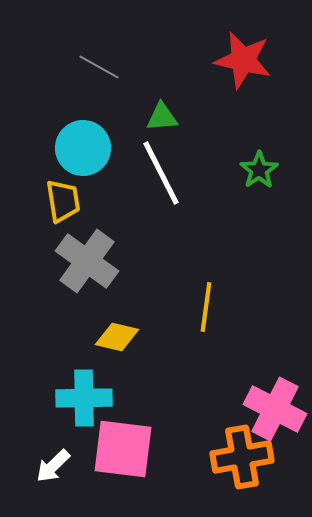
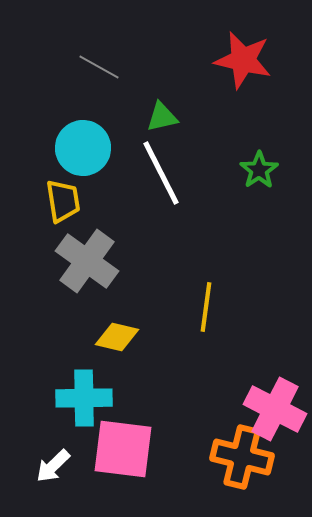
green triangle: rotated 8 degrees counterclockwise
orange cross: rotated 24 degrees clockwise
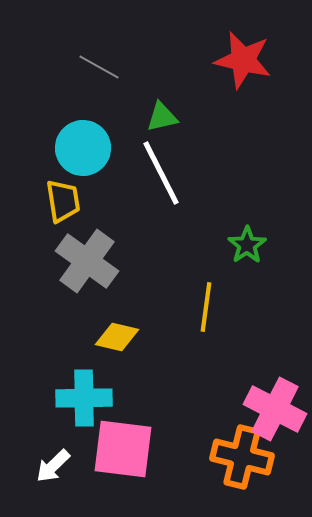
green star: moved 12 px left, 75 px down
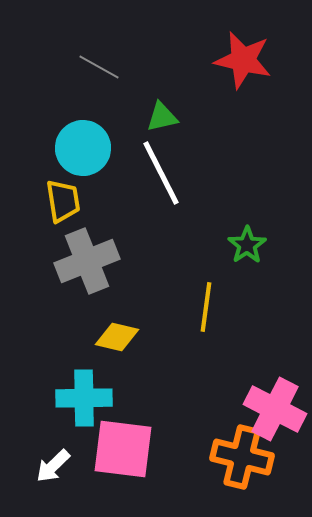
gray cross: rotated 32 degrees clockwise
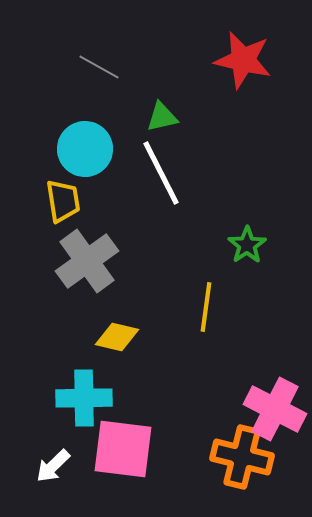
cyan circle: moved 2 px right, 1 px down
gray cross: rotated 14 degrees counterclockwise
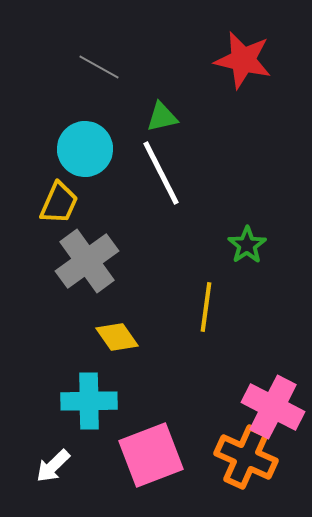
yellow trapezoid: moved 4 px left, 2 px down; rotated 33 degrees clockwise
yellow diamond: rotated 42 degrees clockwise
cyan cross: moved 5 px right, 3 px down
pink cross: moved 2 px left, 2 px up
pink square: moved 28 px right, 6 px down; rotated 28 degrees counterclockwise
orange cross: moved 4 px right; rotated 10 degrees clockwise
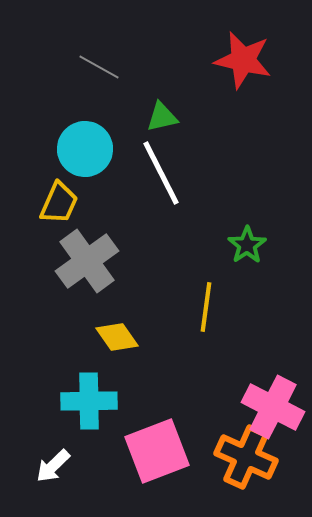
pink square: moved 6 px right, 4 px up
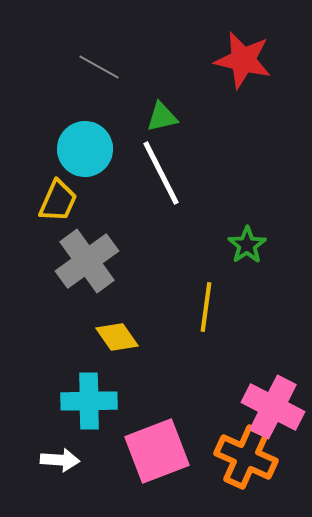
yellow trapezoid: moved 1 px left, 2 px up
white arrow: moved 7 px right, 6 px up; rotated 132 degrees counterclockwise
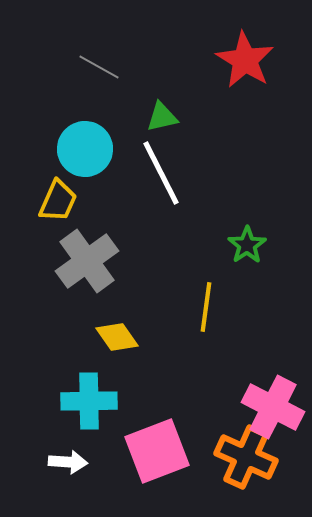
red star: moved 2 px right; rotated 18 degrees clockwise
white arrow: moved 8 px right, 2 px down
